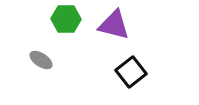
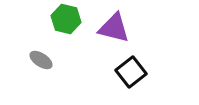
green hexagon: rotated 12 degrees clockwise
purple triangle: moved 3 px down
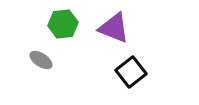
green hexagon: moved 3 px left, 5 px down; rotated 20 degrees counterclockwise
purple triangle: rotated 8 degrees clockwise
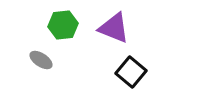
green hexagon: moved 1 px down
black square: rotated 12 degrees counterclockwise
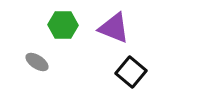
green hexagon: rotated 8 degrees clockwise
gray ellipse: moved 4 px left, 2 px down
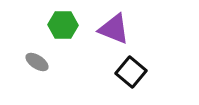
purple triangle: moved 1 px down
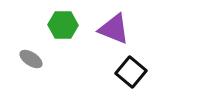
gray ellipse: moved 6 px left, 3 px up
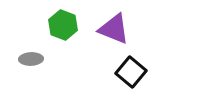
green hexagon: rotated 20 degrees clockwise
gray ellipse: rotated 35 degrees counterclockwise
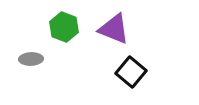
green hexagon: moved 1 px right, 2 px down
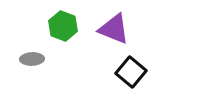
green hexagon: moved 1 px left, 1 px up
gray ellipse: moved 1 px right
